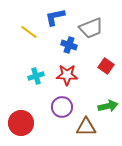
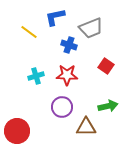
red circle: moved 4 px left, 8 px down
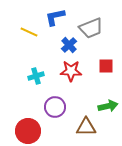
yellow line: rotated 12 degrees counterclockwise
blue cross: rotated 28 degrees clockwise
red square: rotated 35 degrees counterclockwise
red star: moved 4 px right, 4 px up
purple circle: moved 7 px left
red circle: moved 11 px right
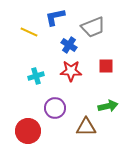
gray trapezoid: moved 2 px right, 1 px up
blue cross: rotated 14 degrees counterclockwise
purple circle: moved 1 px down
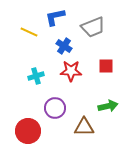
blue cross: moved 5 px left, 1 px down
brown triangle: moved 2 px left
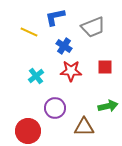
red square: moved 1 px left, 1 px down
cyan cross: rotated 21 degrees counterclockwise
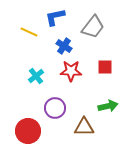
gray trapezoid: rotated 30 degrees counterclockwise
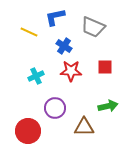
gray trapezoid: rotated 75 degrees clockwise
cyan cross: rotated 14 degrees clockwise
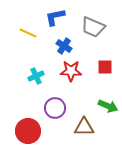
yellow line: moved 1 px left, 1 px down
green arrow: rotated 36 degrees clockwise
